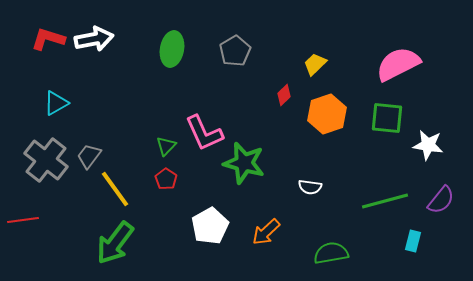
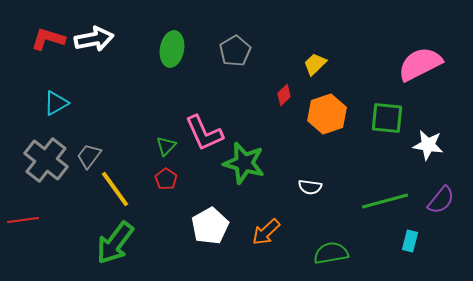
pink semicircle: moved 22 px right
cyan rectangle: moved 3 px left
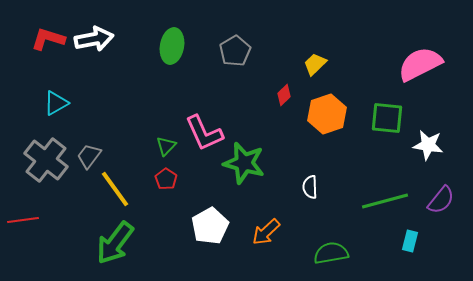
green ellipse: moved 3 px up
white semicircle: rotated 80 degrees clockwise
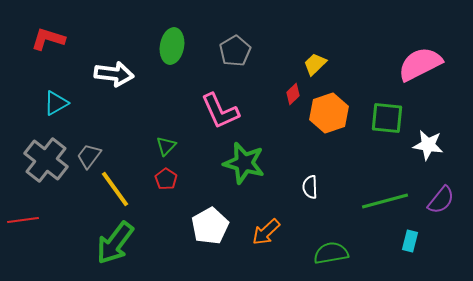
white arrow: moved 20 px right, 35 px down; rotated 18 degrees clockwise
red diamond: moved 9 px right, 1 px up
orange hexagon: moved 2 px right, 1 px up
pink L-shape: moved 16 px right, 22 px up
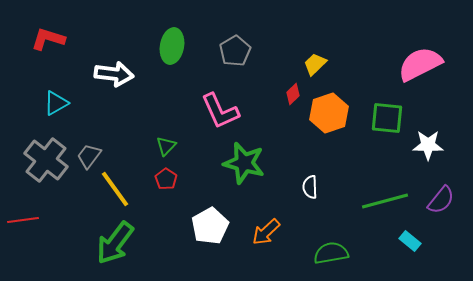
white star: rotated 8 degrees counterclockwise
cyan rectangle: rotated 65 degrees counterclockwise
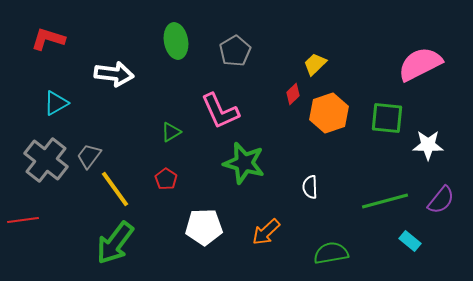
green ellipse: moved 4 px right, 5 px up; rotated 20 degrees counterclockwise
green triangle: moved 5 px right, 14 px up; rotated 15 degrees clockwise
white pentagon: moved 6 px left, 1 px down; rotated 27 degrees clockwise
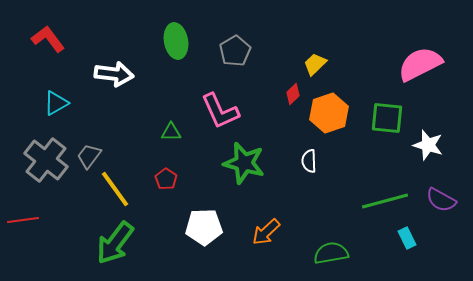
red L-shape: rotated 36 degrees clockwise
green triangle: rotated 30 degrees clockwise
white star: rotated 16 degrees clockwise
white semicircle: moved 1 px left, 26 px up
purple semicircle: rotated 80 degrees clockwise
cyan rectangle: moved 3 px left, 3 px up; rotated 25 degrees clockwise
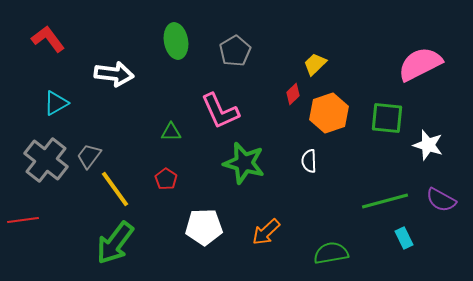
cyan rectangle: moved 3 px left
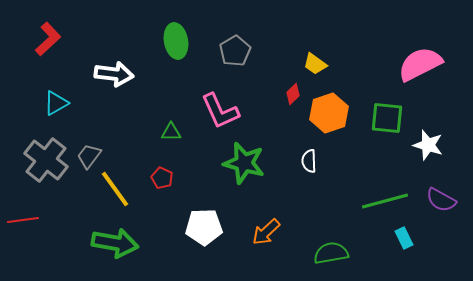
red L-shape: rotated 84 degrees clockwise
yellow trapezoid: rotated 100 degrees counterclockwise
red pentagon: moved 4 px left, 1 px up; rotated 10 degrees counterclockwise
green arrow: rotated 117 degrees counterclockwise
